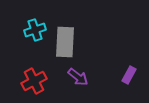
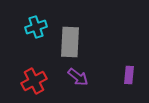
cyan cross: moved 1 px right, 3 px up
gray rectangle: moved 5 px right
purple rectangle: rotated 24 degrees counterclockwise
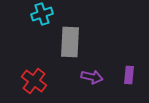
cyan cross: moved 6 px right, 13 px up
purple arrow: moved 14 px right; rotated 25 degrees counterclockwise
red cross: rotated 25 degrees counterclockwise
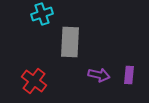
purple arrow: moved 7 px right, 2 px up
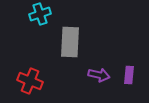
cyan cross: moved 2 px left
red cross: moved 4 px left; rotated 15 degrees counterclockwise
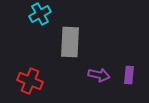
cyan cross: rotated 10 degrees counterclockwise
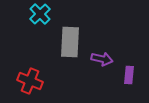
cyan cross: rotated 15 degrees counterclockwise
purple arrow: moved 3 px right, 16 px up
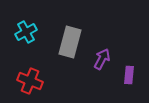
cyan cross: moved 14 px left, 18 px down; rotated 15 degrees clockwise
gray rectangle: rotated 12 degrees clockwise
purple arrow: rotated 75 degrees counterclockwise
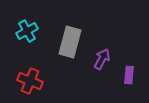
cyan cross: moved 1 px right, 1 px up
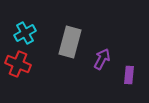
cyan cross: moved 2 px left, 2 px down
red cross: moved 12 px left, 17 px up
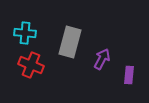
cyan cross: rotated 35 degrees clockwise
red cross: moved 13 px right, 1 px down
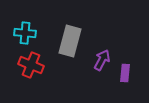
gray rectangle: moved 1 px up
purple arrow: moved 1 px down
purple rectangle: moved 4 px left, 2 px up
